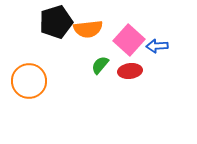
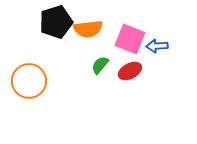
pink square: moved 1 px right, 1 px up; rotated 20 degrees counterclockwise
red ellipse: rotated 20 degrees counterclockwise
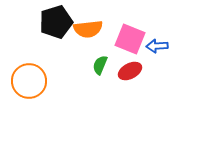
green semicircle: rotated 18 degrees counterclockwise
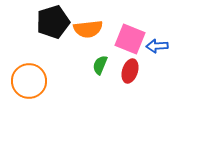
black pentagon: moved 3 px left
red ellipse: rotated 45 degrees counterclockwise
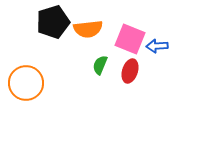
orange circle: moved 3 px left, 2 px down
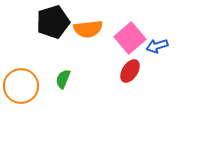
pink square: moved 1 px up; rotated 28 degrees clockwise
blue arrow: rotated 15 degrees counterclockwise
green semicircle: moved 37 px left, 14 px down
red ellipse: rotated 15 degrees clockwise
orange circle: moved 5 px left, 3 px down
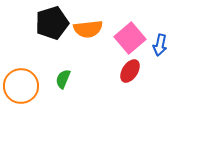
black pentagon: moved 1 px left, 1 px down
blue arrow: moved 3 px right, 1 px up; rotated 60 degrees counterclockwise
